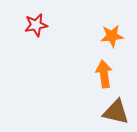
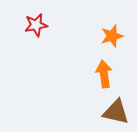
orange star: rotated 10 degrees counterclockwise
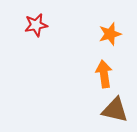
orange star: moved 2 px left, 2 px up
brown triangle: moved 1 px left, 2 px up
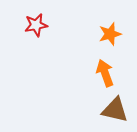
orange arrow: moved 1 px right, 1 px up; rotated 12 degrees counterclockwise
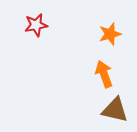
orange arrow: moved 1 px left, 1 px down
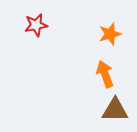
orange arrow: moved 1 px right
brown triangle: rotated 12 degrees counterclockwise
